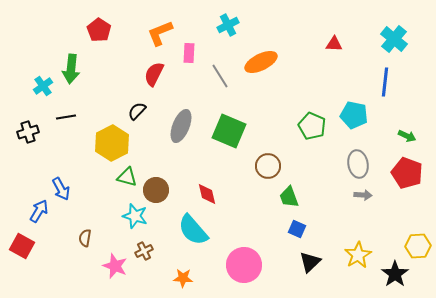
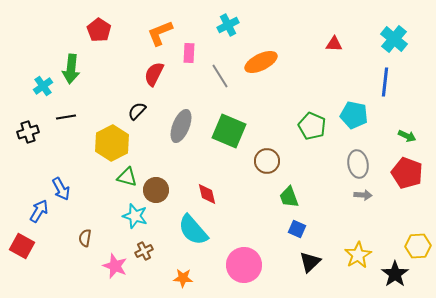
brown circle at (268, 166): moved 1 px left, 5 px up
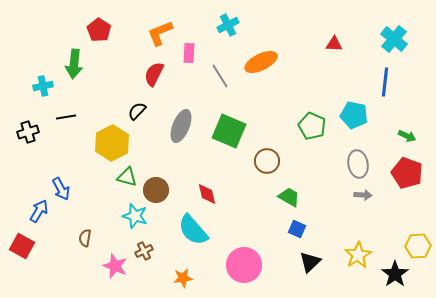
green arrow at (71, 69): moved 3 px right, 5 px up
cyan cross at (43, 86): rotated 24 degrees clockwise
green trapezoid at (289, 197): rotated 140 degrees clockwise
orange star at (183, 278): rotated 12 degrees counterclockwise
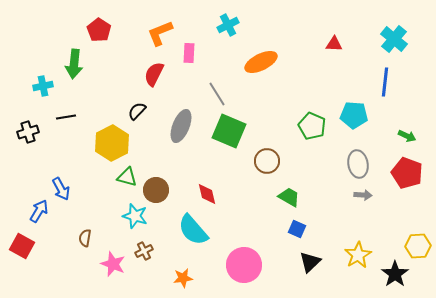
gray line at (220, 76): moved 3 px left, 18 px down
cyan pentagon at (354, 115): rotated 8 degrees counterclockwise
pink star at (115, 266): moved 2 px left, 2 px up
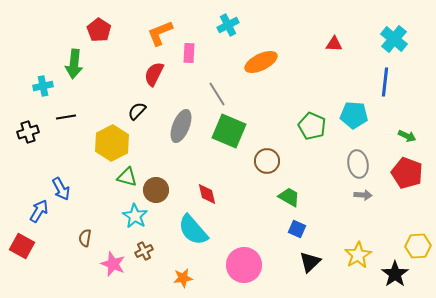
cyan star at (135, 216): rotated 15 degrees clockwise
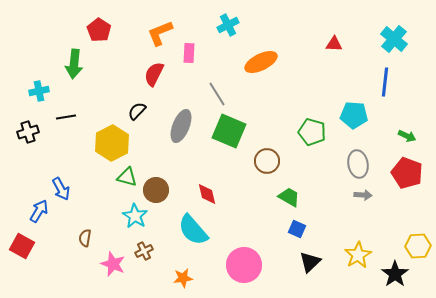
cyan cross at (43, 86): moved 4 px left, 5 px down
green pentagon at (312, 126): moved 6 px down; rotated 8 degrees counterclockwise
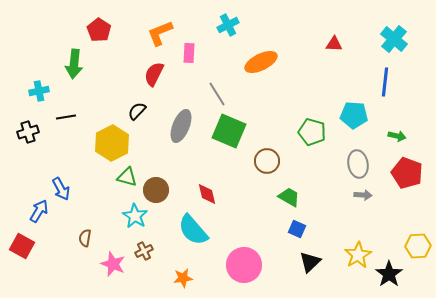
green arrow at (407, 136): moved 10 px left; rotated 12 degrees counterclockwise
black star at (395, 274): moved 6 px left
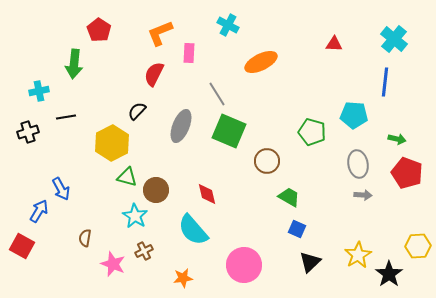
cyan cross at (228, 25): rotated 35 degrees counterclockwise
green arrow at (397, 136): moved 3 px down
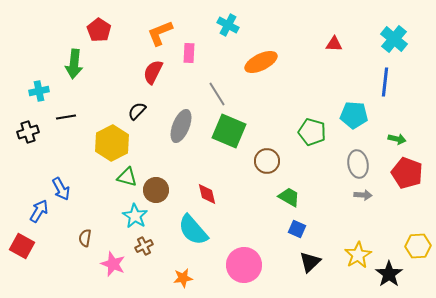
red semicircle at (154, 74): moved 1 px left, 2 px up
brown cross at (144, 251): moved 5 px up
